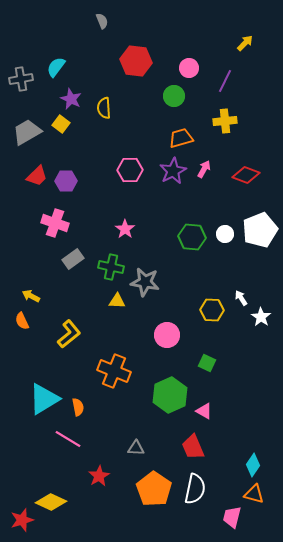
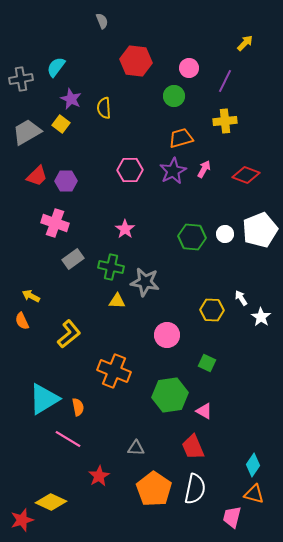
green hexagon at (170, 395): rotated 16 degrees clockwise
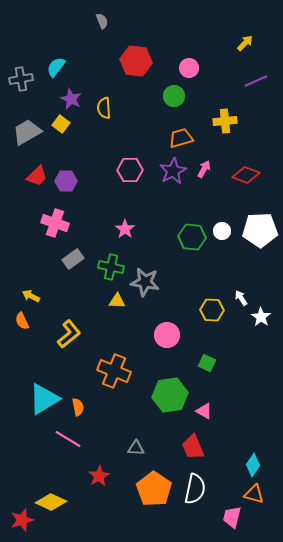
purple line at (225, 81): moved 31 px right; rotated 40 degrees clockwise
white pentagon at (260, 230): rotated 20 degrees clockwise
white circle at (225, 234): moved 3 px left, 3 px up
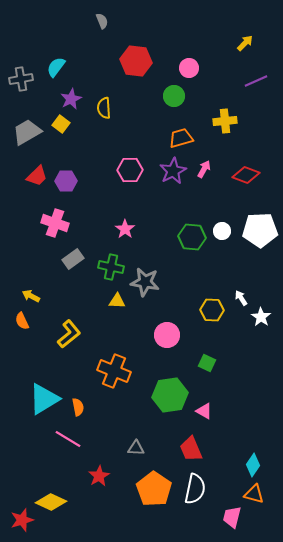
purple star at (71, 99): rotated 20 degrees clockwise
red trapezoid at (193, 447): moved 2 px left, 2 px down
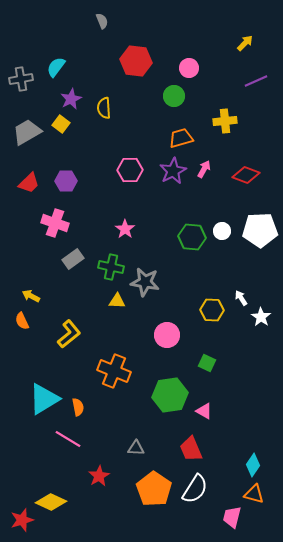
red trapezoid at (37, 176): moved 8 px left, 7 px down
white semicircle at (195, 489): rotated 20 degrees clockwise
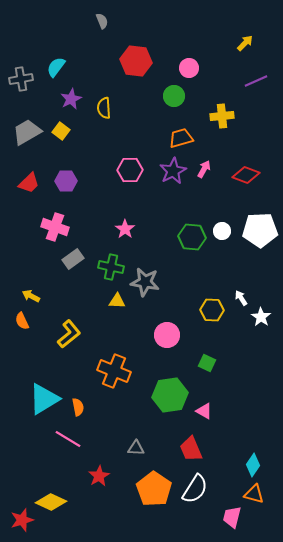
yellow cross at (225, 121): moved 3 px left, 5 px up
yellow square at (61, 124): moved 7 px down
pink cross at (55, 223): moved 4 px down
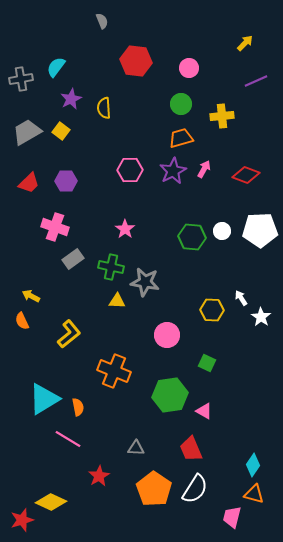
green circle at (174, 96): moved 7 px right, 8 px down
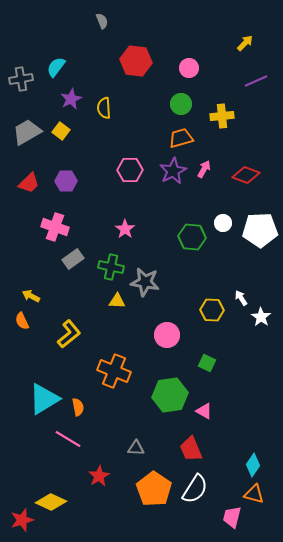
white circle at (222, 231): moved 1 px right, 8 px up
